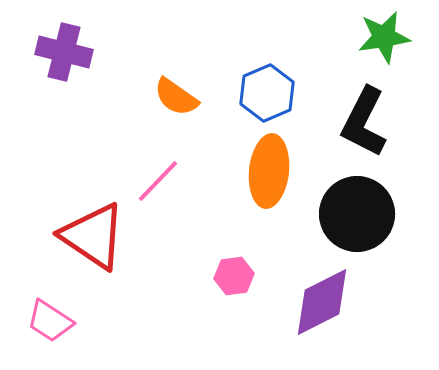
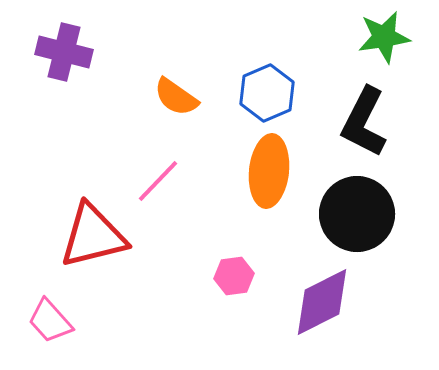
red triangle: rotated 48 degrees counterclockwise
pink trapezoid: rotated 15 degrees clockwise
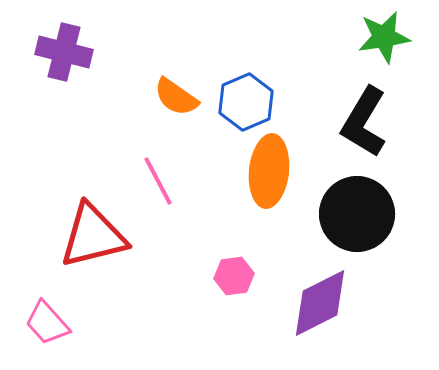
blue hexagon: moved 21 px left, 9 px down
black L-shape: rotated 4 degrees clockwise
pink line: rotated 72 degrees counterclockwise
purple diamond: moved 2 px left, 1 px down
pink trapezoid: moved 3 px left, 2 px down
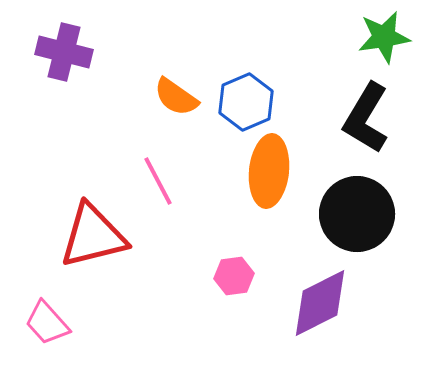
black L-shape: moved 2 px right, 4 px up
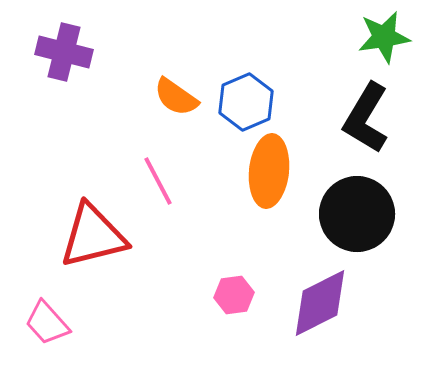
pink hexagon: moved 19 px down
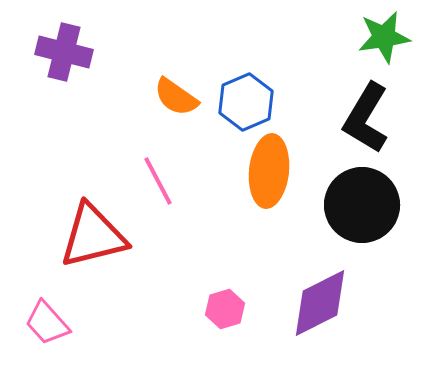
black circle: moved 5 px right, 9 px up
pink hexagon: moved 9 px left, 14 px down; rotated 9 degrees counterclockwise
